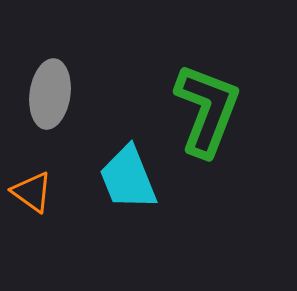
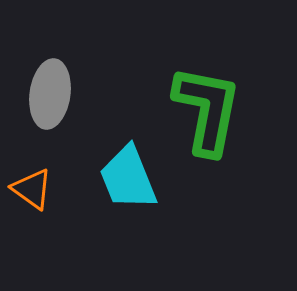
green L-shape: rotated 10 degrees counterclockwise
orange triangle: moved 3 px up
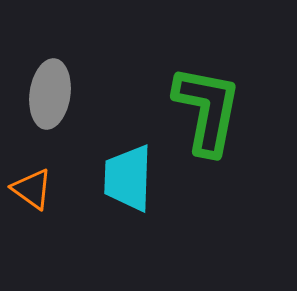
cyan trapezoid: rotated 24 degrees clockwise
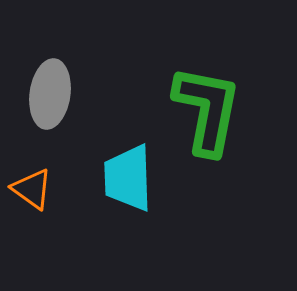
cyan trapezoid: rotated 4 degrees counterclockwise
